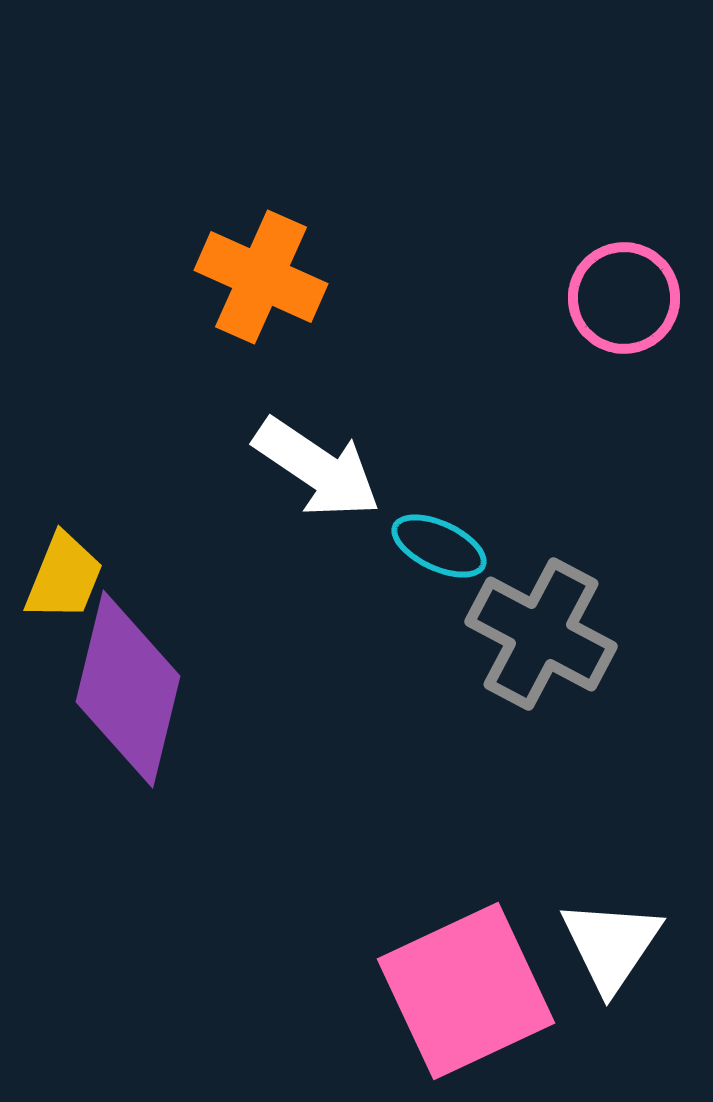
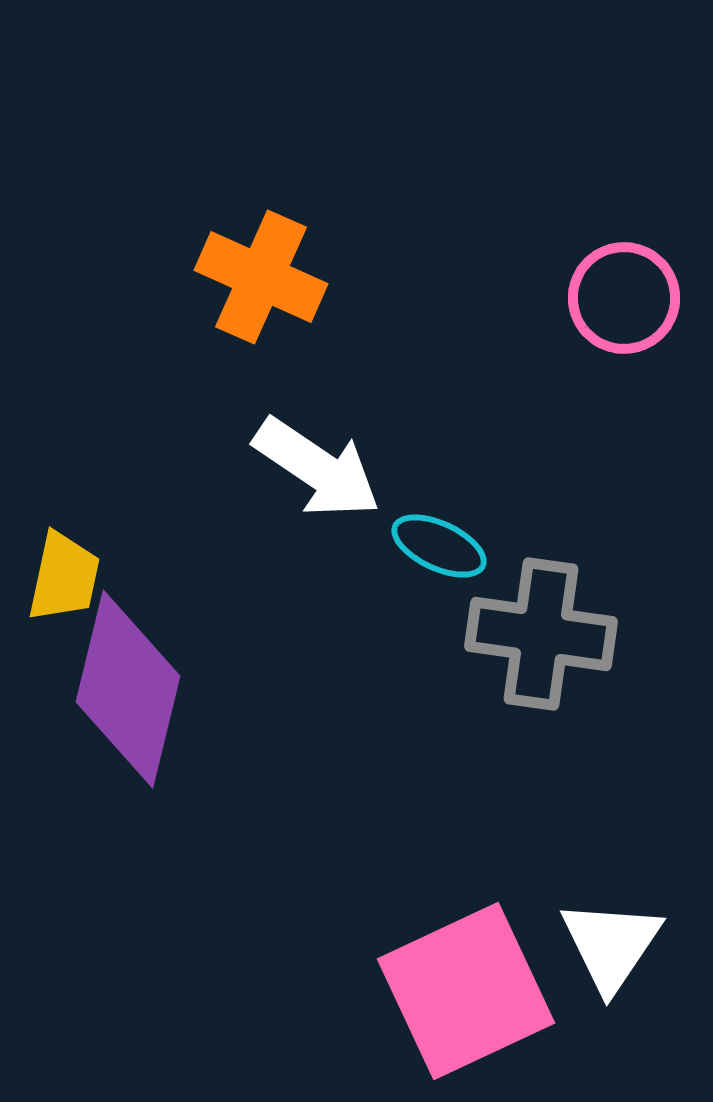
yellow trapezoid: rotated 10 degrees counterclockwise
gray cross: rotated 20 degrees counterclockwise
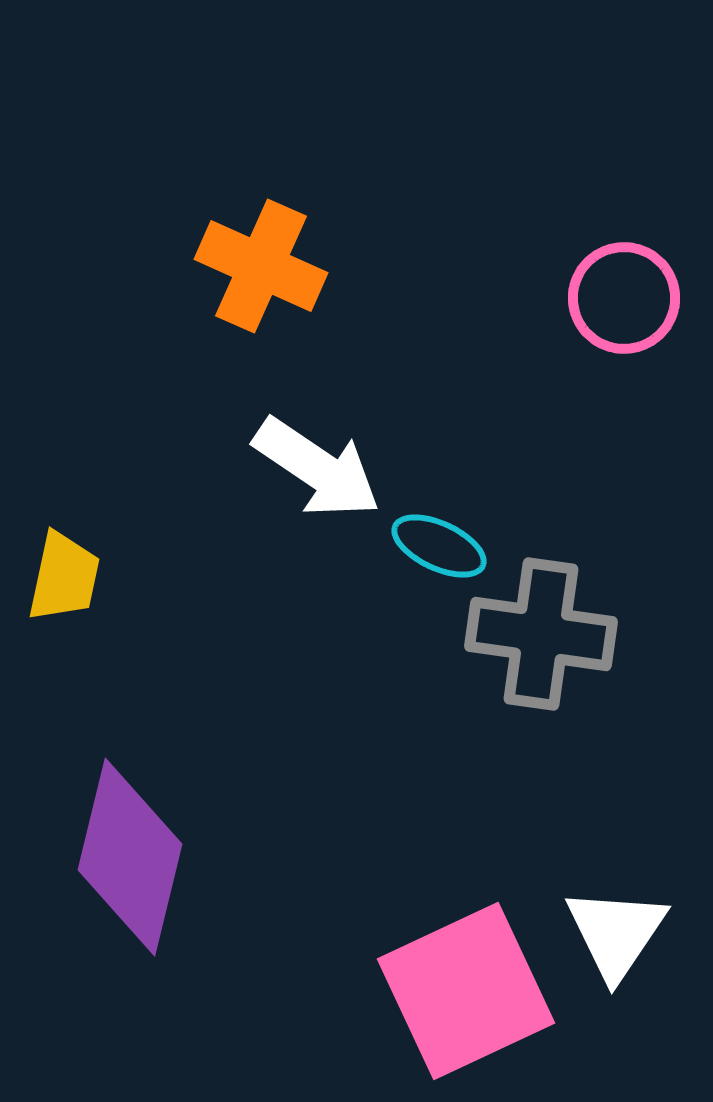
orange cross: moved 11 px up
purple diamond: moved 2 px right, 168 px down
white triangle: moved 5 px right, 12 px up
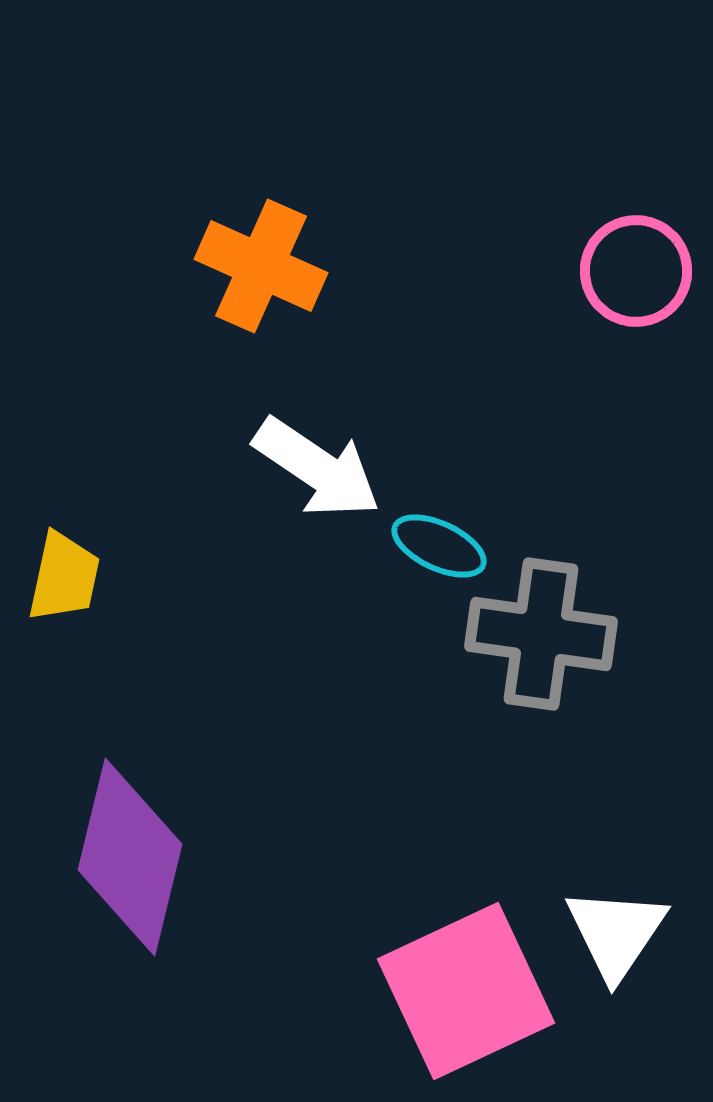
pink circle: moved 12 px right, 27 px up
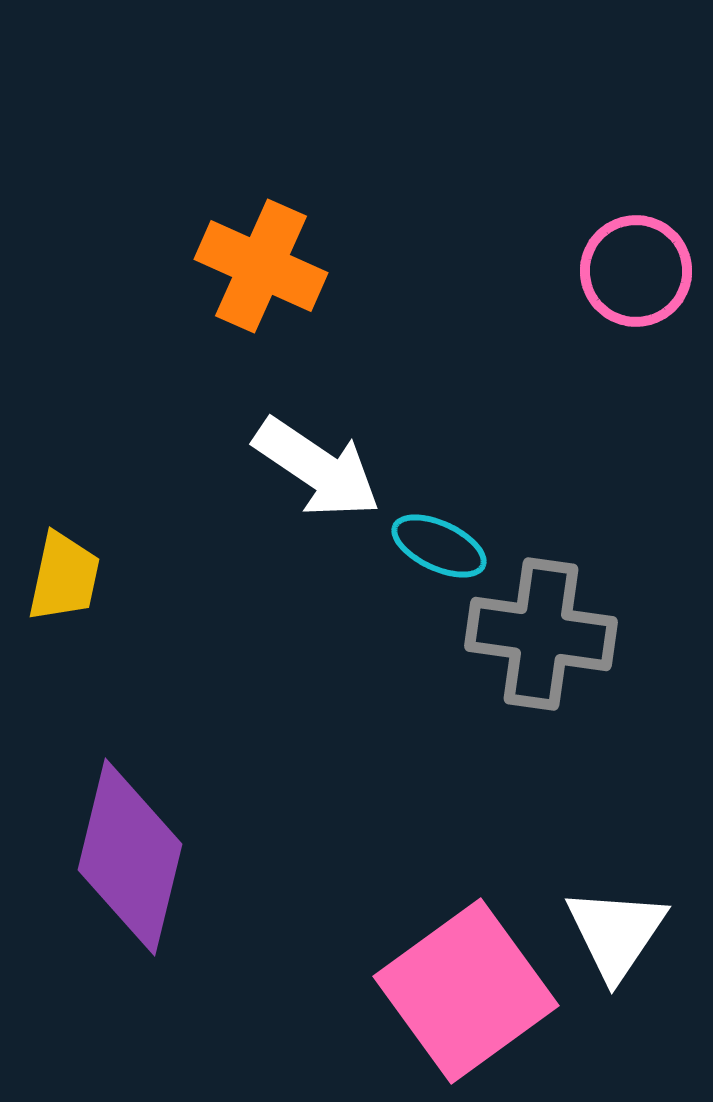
pink square: rotated 11 degrees counterclockwise
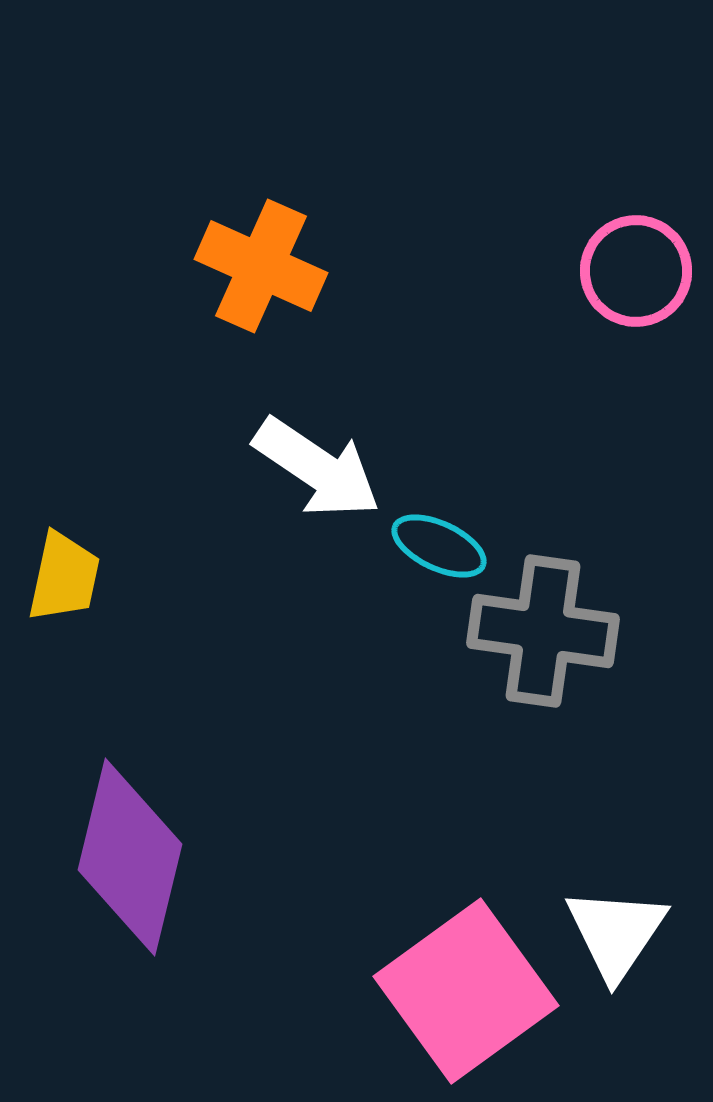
gray cross: moved 2 px right, 3 px up
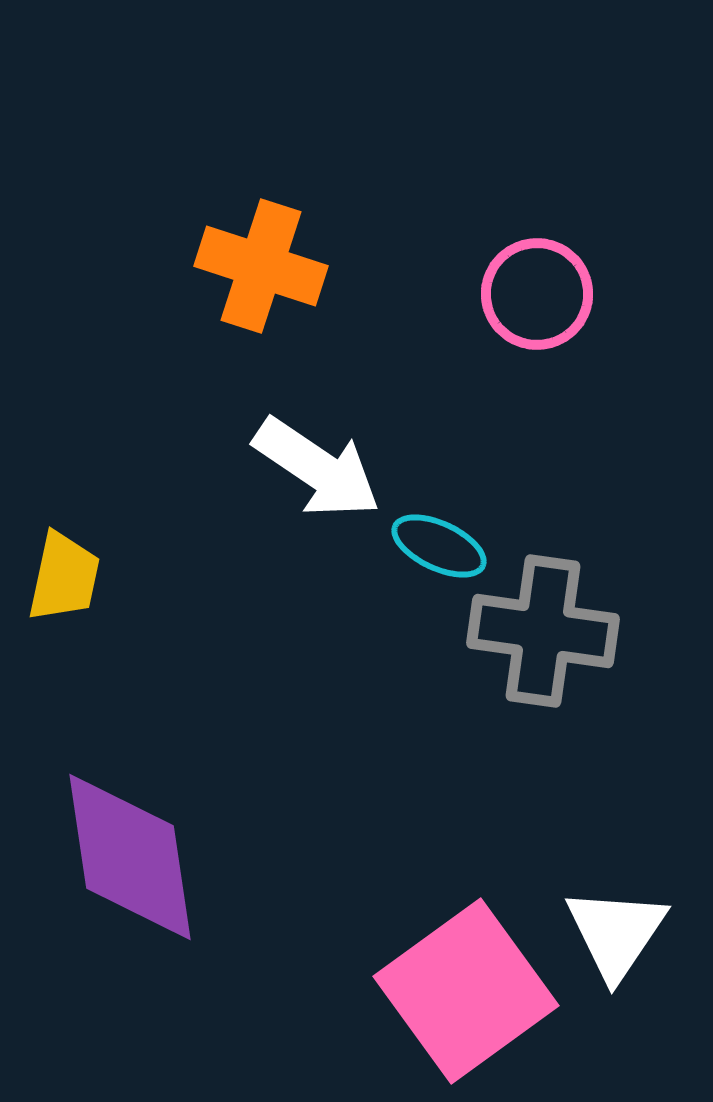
orange cross: rotated 6 degrees counterclockwise
pink circle: moved 99 px left, 23 px down
purple diamond: rotated 22 degrees counterclockwise
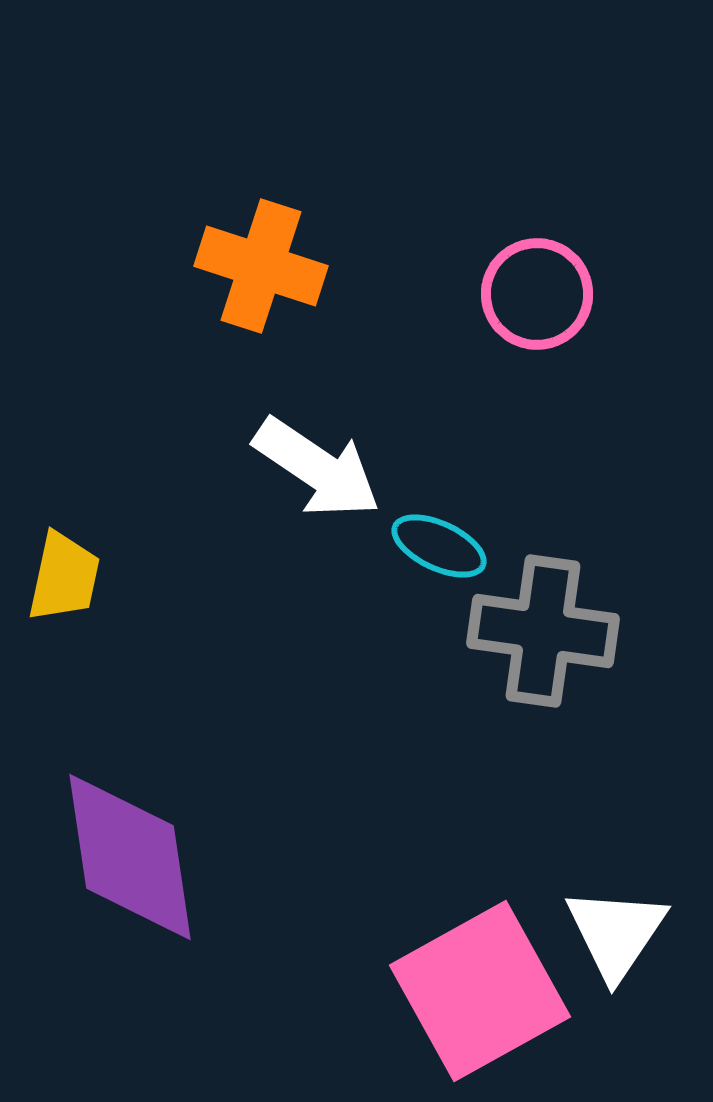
pink square: moved 14 px right; rotated 7 degrees clockwise
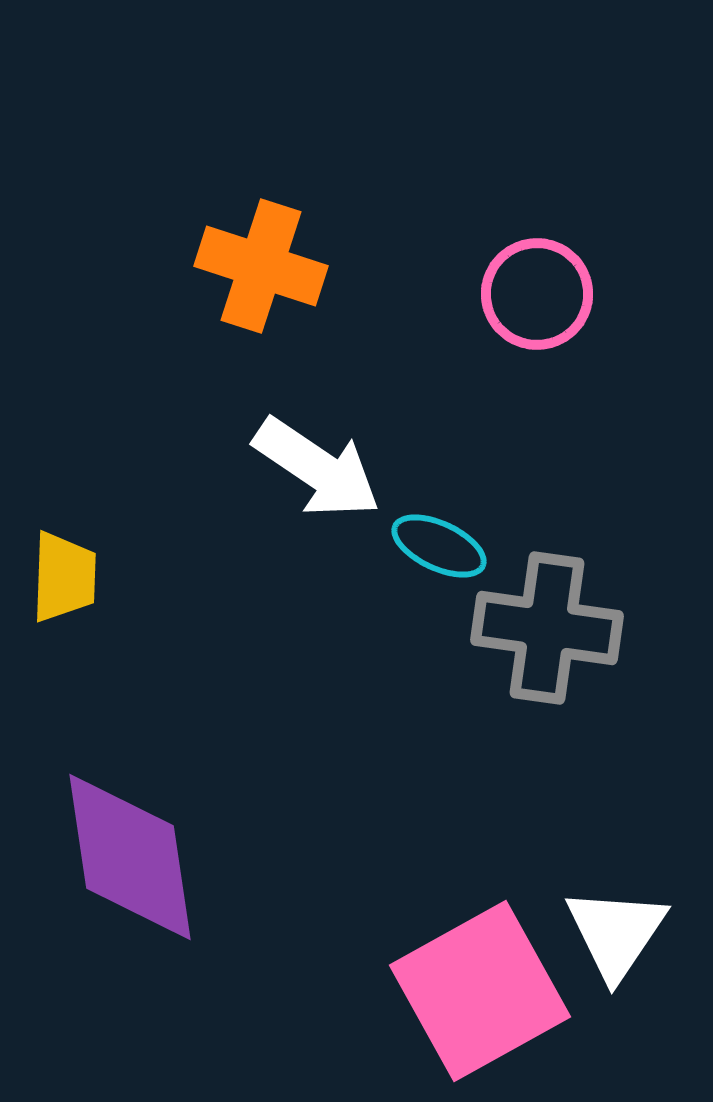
yellow trapezoid: rotated 10 degrees counterclockwise
gray cross: moved 4 px right, 3 px up
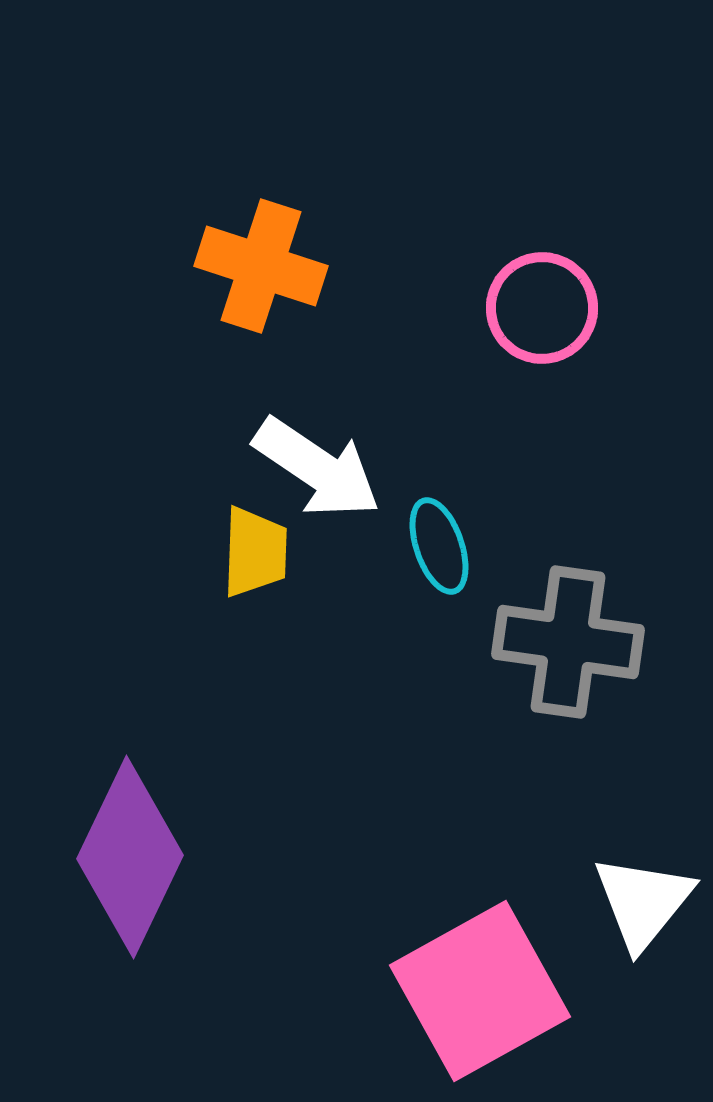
pink circle: moved 5 px right, 14 px down
cyan ellipse: rotated 46 degrees clockwise
yellow trapezoid: moved 191 px right, 25 px up
gray cross: moved 21 px right, 14 px down
purple diamond: rotated 34 degrees clockwise
white triangle: moved 27 px right, 31 px up; rotated 5 degrees clockwise
